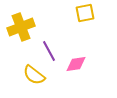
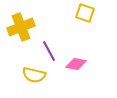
yellow square: rotated 30 degrees clockwise
pink diamond: rotated 20 degrees clockwise
yellow semicircle: rotated 25 degrees counterclockwise
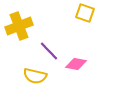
yellow cross: moved 2 px left, 1 px up
purple line: rotated 15 degrees counterclockwise
yellow semicircle: moved 1 px right, 1 px down
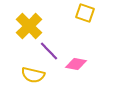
yellow cross: moved 10 px right; rotated 24 degrees counterclockwise
yellow semicircle: moved 2 px left, 1 px up
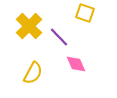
purple line: moved 10 px right, 14 px up
pink diamond: rotated 55 degrees clockwise
yellow semicircle: moved 2 px up; rotated 75 degrees counterclockwise
